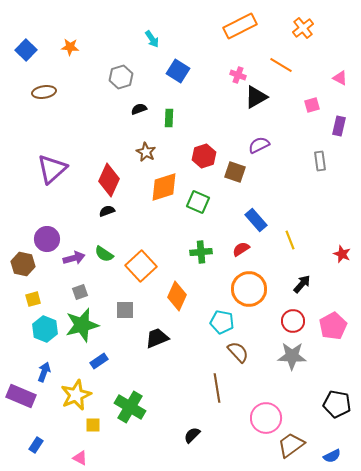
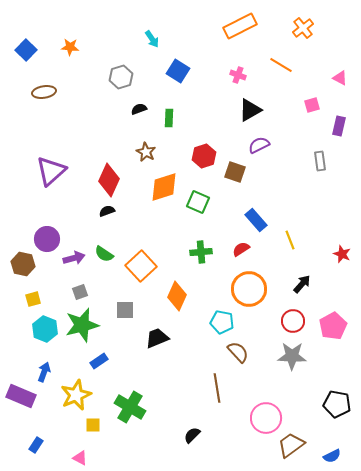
black triangle at (256, 97): moved 6 px left, 13 px down
purple triangle at (52, 169): moved 1 px left, 2 px down
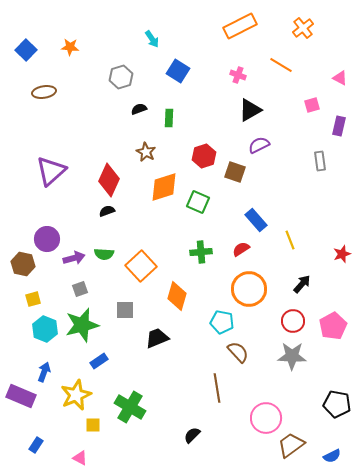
green semicircle at (104, 254): rotated 30 degrees counterclockwise
red star at (342, 254): rotated 30 degrees clockwise
gray square at (80, 292): moved 3 px up
orange diamond at (177, 296): rotated 8 degrees counterclockwise
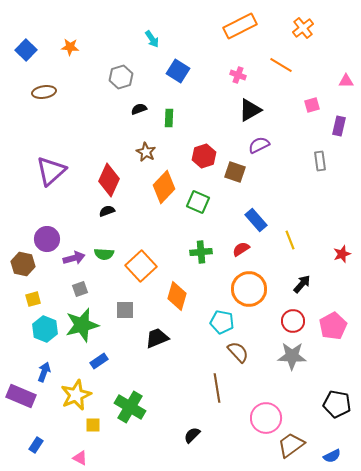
pink triangle at (340, 78): moved 6 px right, 3 px down; rotated 28 degrees counterclockwise
orange diamond at (164, 187): rotated 28 degrees counterclockwise
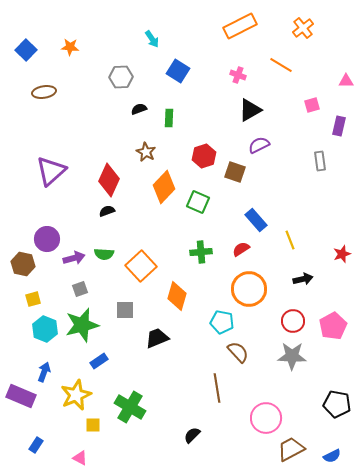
gray hexagon at (121, 77): rotated 15 degrees clockwise
black arrow at (302, 284): moved 1 px right, 5 px up; rotated 36 degrees clockwise
brown trapezoid at (291, 445): moved 4 px down; rotated 8 degrees clockwise
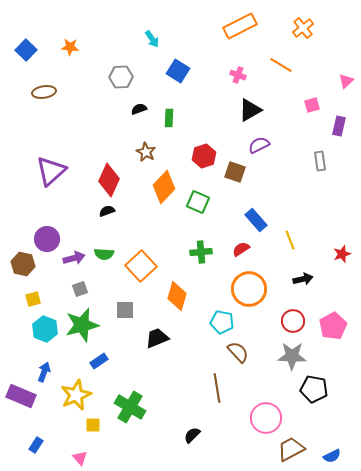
pink triangle at (346, 81): rotated 42 degrees counterclockwise
black pentagon at (337, 404): moved 23 px left, 15 px up
pink triangle at (80, 458): rotated 21 degrees clockwise
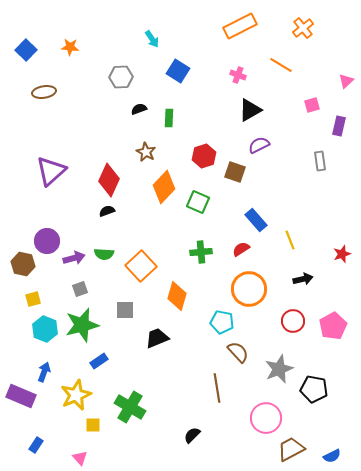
purple circle at (47, 239): moved 2 px down
gray star at (292, 356): moved 13 px left, 13 px down; rotated 24 degrees counterclockwise
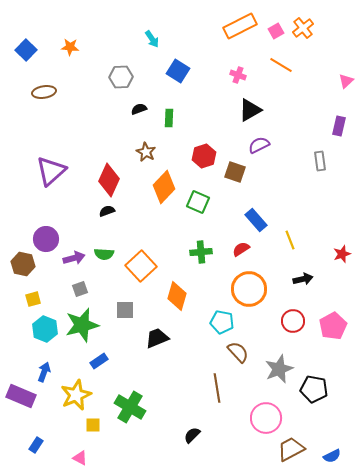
pink square at (312, 105): moved 36 px left, 74 px up; rotated 14 degrees counterclockwise
purple circle at (47, 241): moved 1 px left, 2 px up
pink triangle at (80, 458): rotated 21 degrees counterclockwise
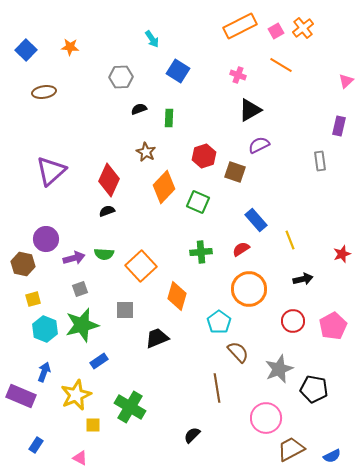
cyan pentagon at (222, 322): moved 3 px left; rotated 25 degrees clockwise
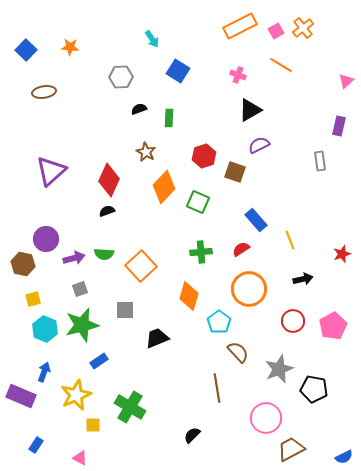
orange diamond at (177, 296): moved 12 px right
blue semicircle at (332, 456): moved 12 px right, 1 px down
